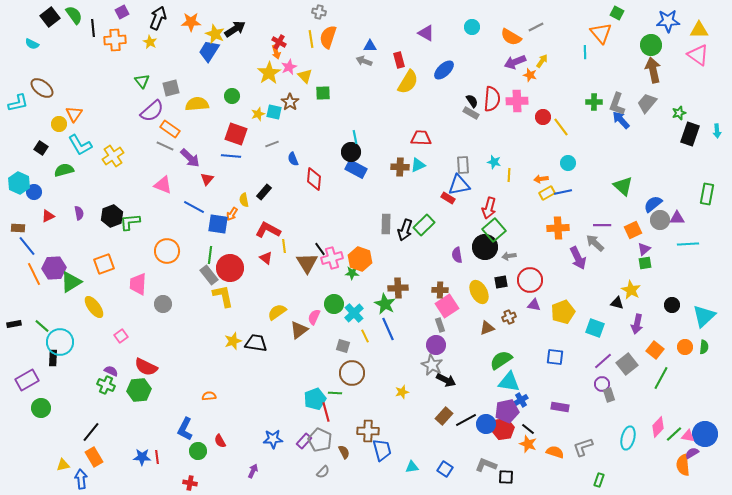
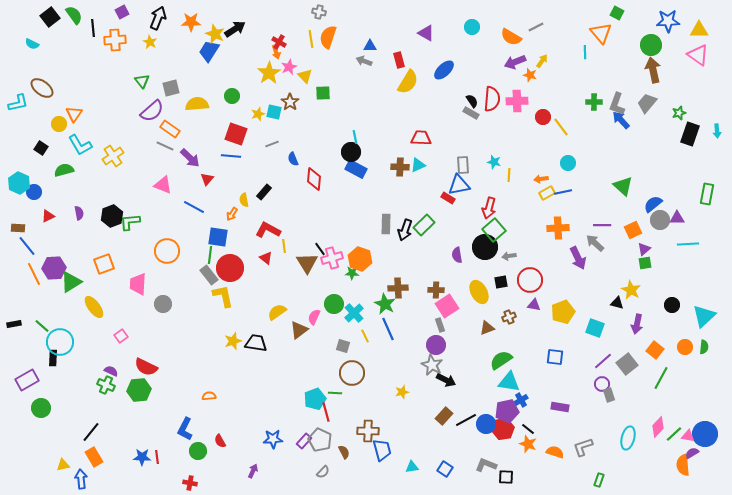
blue square at (218, 224): moved 13 px down
brown cross at (440, 290): moved 4 px left
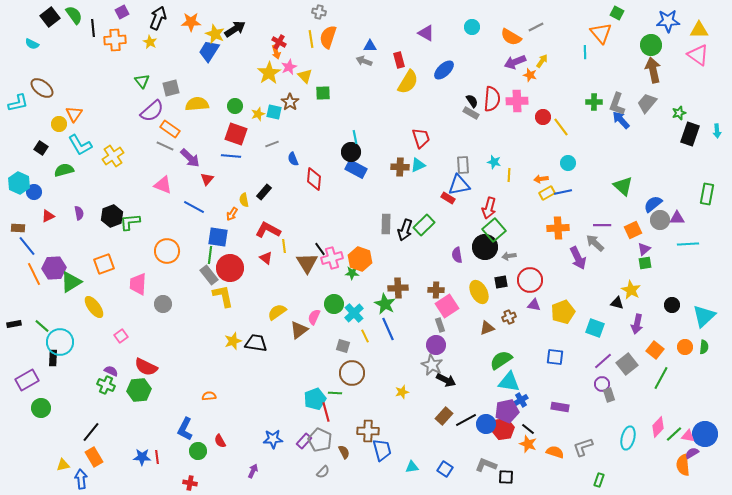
green circle at (232, 96): moved 3 px right, 10 px down
red trapezoid at (421, 138): rotated 70 degrees clockwise
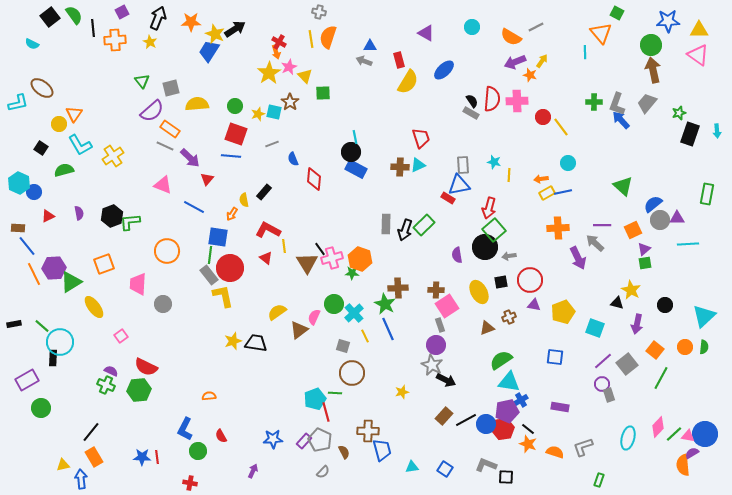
black circle at (672, 305): moved 7 px left
red semicircle at (220, 441): moved 1 px right, 5 px up
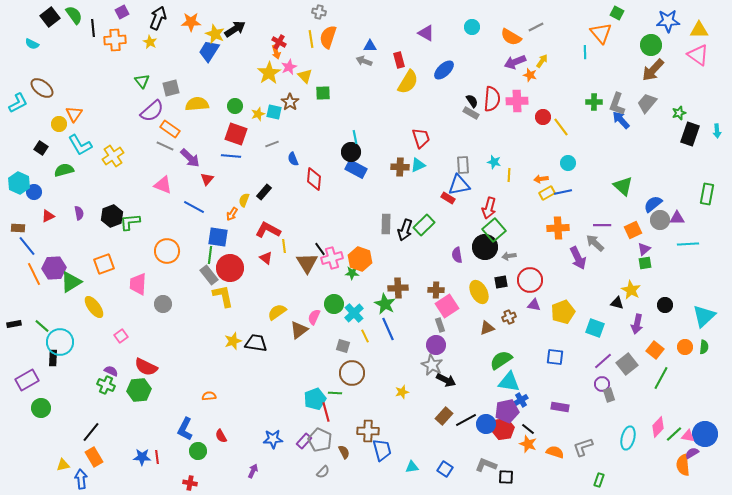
brown arrow at (653, 70): rotated 125 degrees counterclockwise
cyan L-shape at (18, 103): rotated 15 degrees counterclockwise
yellow semicircle at (244, 200): rotated 32 degrees clockwise
